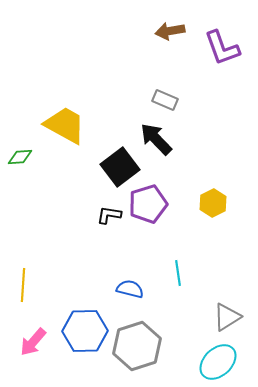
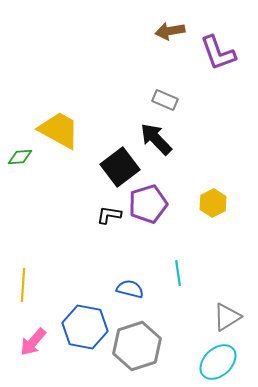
purple L-shape: moved 4 px left, 5 px down
yellow trapezoid: moved 6 px left, 5 px down
blue hexagon: moved 4 px up; rotated 12 degrees clockwise
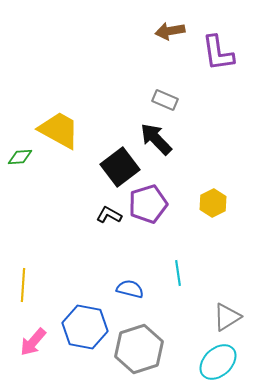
purple L-shape: rotated 12 degrees clockwise
black L-shape: rotated 20 degrees clockwise
gray hexagon: moved 2 px right, 3 px down
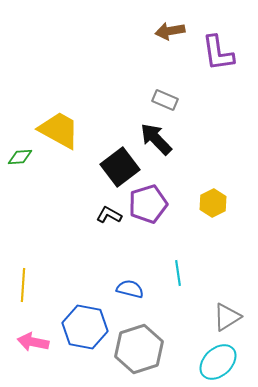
pink arrow: rotated 60 degrees clockwise
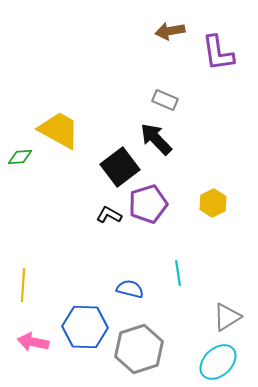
blue hexagon: rotated 9 degrees counterclockwise
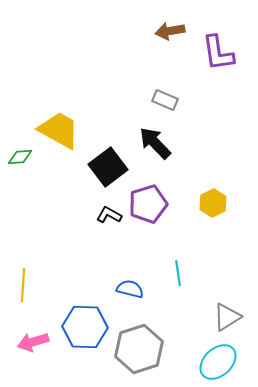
black arrow: moved 1 px left, 4 px down
black square: moved 12 px left
pink arrow: rotated 28 degrees counterclockwise
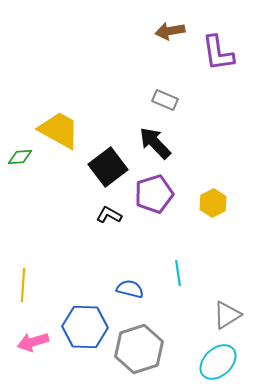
purple pentagon: moved 6 px right, 10 px up
gray triangle: moved 2 px up
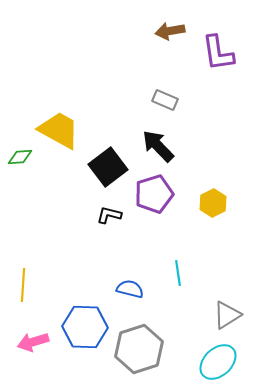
black arrow: moved 3 px right, 3 px down
black L-shape: rotated 15 degrees counterclockwise
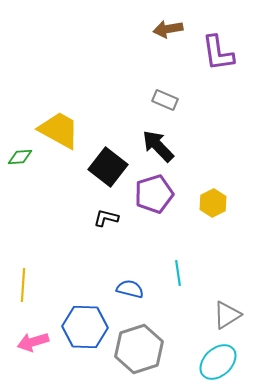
brown arrow: moved 2 px left, 2 px up
black square: rotated 15 degrees counterclockwise
black L-shape: moved 3 px left, 3 px down
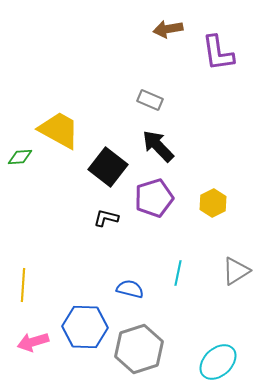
gray rectangle: moved 15 px left
purple pentagon: moved 4 px down
cyan line: rotated 20 degrees clockwise
gray triangle: moved 9 px right, 44 px up
